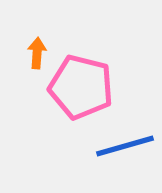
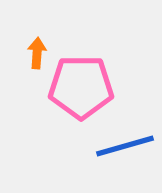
pink pentagon: rotated 14 degrees counterclockwise
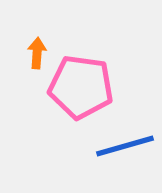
pink pentagon: rotated 8 degrees clockwise
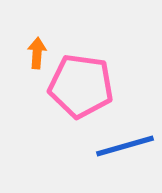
pink pentagon: moved 1 px up
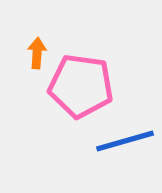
blue line: moved 5 px up
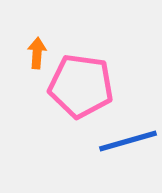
blue line: moved 3 px right
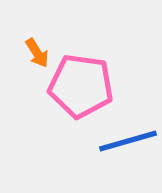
orange arrow: rotated 144 degrees clockwise
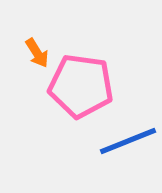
blue line: rotated 6 degrees counterclockwise
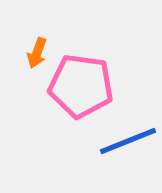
orange arrow: rotated 52 degrees clockwise
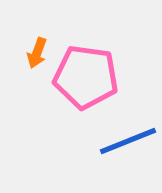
pink pentagon: moved 5 px right, 9 px up
